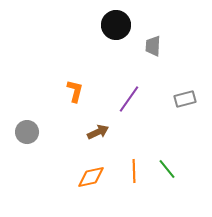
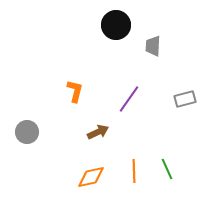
green line: rotated 15 degrees clockwise
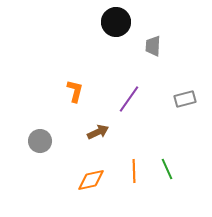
black circle: moved 3 px up
gray circle: moved 13 px right, 9 px down
orange diamond: moved 3 px down
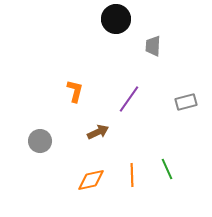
black circle: moved 3 px up
gray rectangle: moved 1 px right, 3 px down
orange line: moved 2 px left, 4 px down
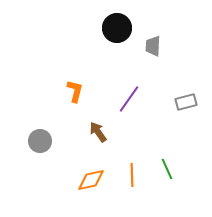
black circle: moved 1 px right, 9 px down
brown arrow: rotated 100 degrees counterclockwise
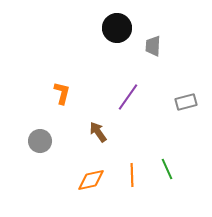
orange L-shape: moved 13 px left, 2 px down
purple line: moved 1 px left, 2 px up
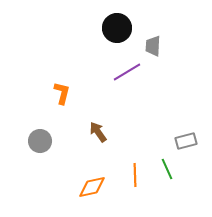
purple line: moved 1 px left, 25 px up; rotated 24 degrees clockwise
gray rectangle: moved 39 px down
orange line: moved 3 px right
orange diamond: moved 1 px right, 7 px down
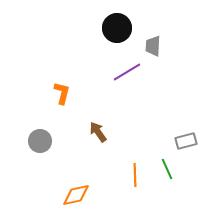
orange diamond: moved 16 px left, 8 px down
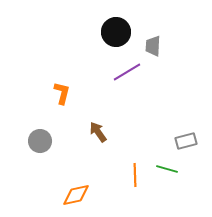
black circle: moved 1 px left, 4 px down
green line: rotated 50 degrees counterclockwise
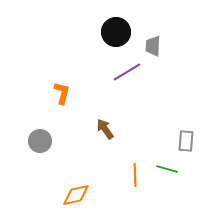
brown arrow: moved 7 px right, 3 px up
gray rectangle: rotated 70 degrees counterclockwise
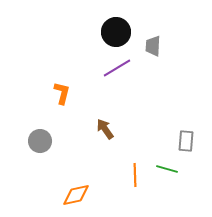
purple line: moved 10 px left, 4 px up
